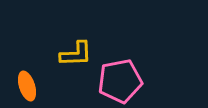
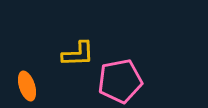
yellow L-shape: moved 2 px right
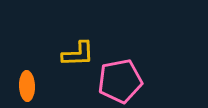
orange ellipse: rotated 16 degrees clockwise
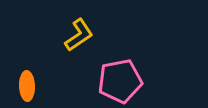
yellow L-shape: moved 1 px right, 19 px up; rotated 32 degrees counterclockwise
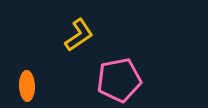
pink pentagon: moved 1 px left, 1 px up
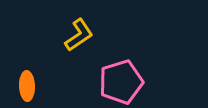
pink pentagon: moved 2 px right, 2 px down; rotated 6 degrees counterclockwise
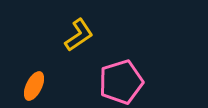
orange ellipse: moved 7 px right; rotated 28 degrees clockwise
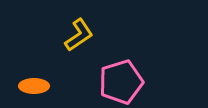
orange ellipse: rotated 64 degrees clockwise
